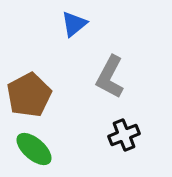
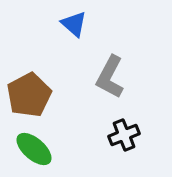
blue triangle: rotated 40 degrees counterclockwise
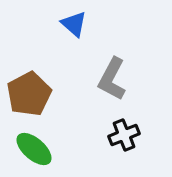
gray L-shape: moved 2 px right, 2 px down
brown pentagon: moved 1 px up
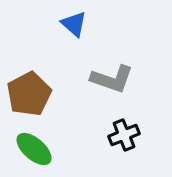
gray L-shape: rotated 99 degrees counterclockwise
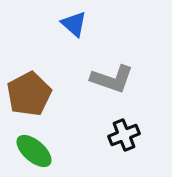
green ellipse: moved 2 px down
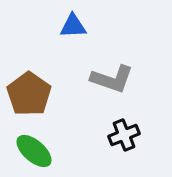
blue triangle: moved 1 px left, 2 px down; rotated 44 degrees counterclockwise
brown pentagon: rotated 9 degrees counterclockwise
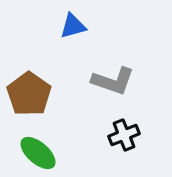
blue triangle: rotated 12 degrees counterclockwise
gray L-shape: moved 1 px right, 2 px down
green ellipse: moved 4 px right, 2 px down
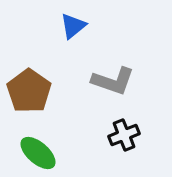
blue triangle: rotated 24 degrees counterclockwise
brown pentagon: moved 3 px up
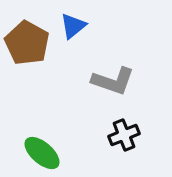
brown pentagon: moved 2 px left, 48 px up; rotated 6 degrees counterclockwise
green ellipse: moved 4 px right
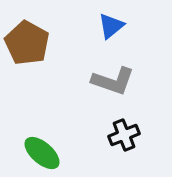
blue triangle: moved 38 px right
